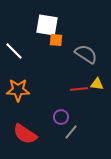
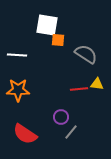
orange square: moved 2 px right
white line: moved 3 px right, 4 px down; rotated 42 degrees counterclockwise
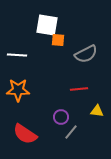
gray semicircle: rotated 120 degrees clockwise
yellow triangle: moved 27 px down
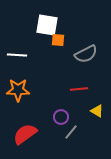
yellow triangle: rotated 24 degrees clockwise
red semicircle: rotated 110 degrees clockwise
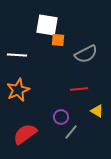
orange star: rotated 25 degrees counterclockwise
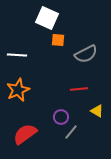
white square: moved 7 px up; rotated 15 degrees clockwise
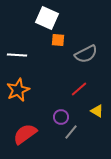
red line: rotated 36 degrees counterclockwise
